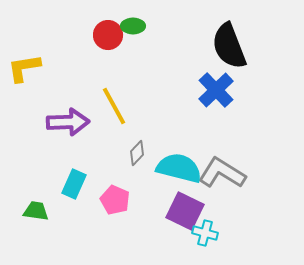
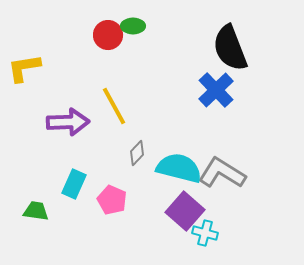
black semicircle: moved 1 px right, 2 px down
pink pentagon: moved 3 px left
purple square: rotated 15 degrees clockwise
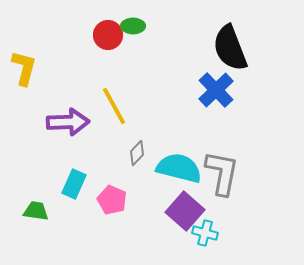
yellow L-shape: rotated 114 degrees clockwise
gray L-shape: rotated 69 degrees clockwise
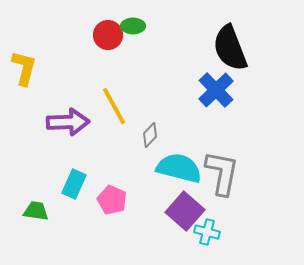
gray diamond: moved 13 px right, 18 px up
cyan cross: moved 2 px right, 1 px up
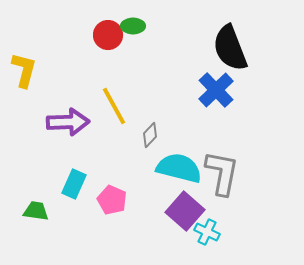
yellow L-shape: moved 2 px down
cyan cross: rotated 10 degrees clockwise
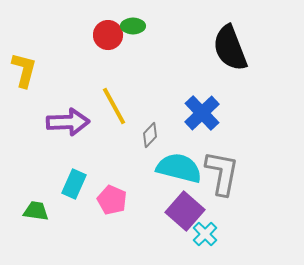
blue cross: moved 14 px left, 23 px down
cyan cross: moved 2 px left, 2 px down; rotated 20 degrees clockwise
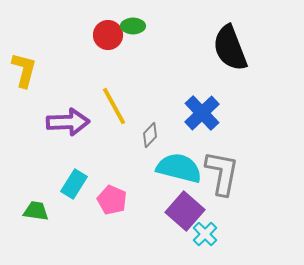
cyan rectangle: rotated 8 degrees clockwise
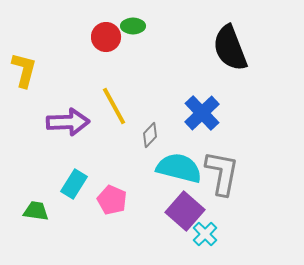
red circle: moved 2 px left, 2 px down
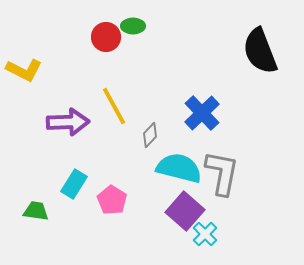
black semicircle: moved 30 px right, 3 px down
yellow L-shape: rotated 102 degrees clockwise
pink pentagon: rotated 8 degrees clockwise
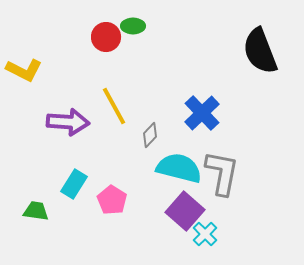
purple arrow: rotated 6 degrees clockwise
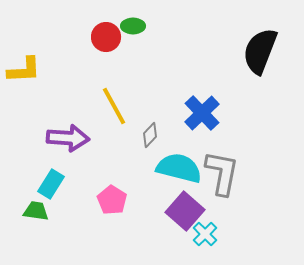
black semicircle: rotated 42 degrees clockwise
yellow L-shape: rotated 30 degrees counterclockwise
purple arrow: moved 16 px down
cyan rectangle: moved 23 px left
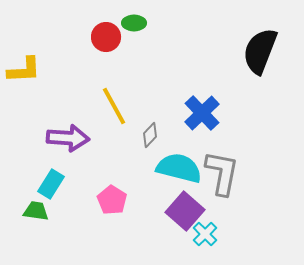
green ellipse: moved 1 px right, 3 px up
